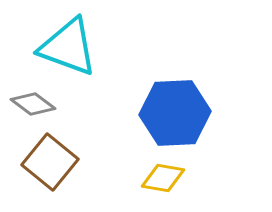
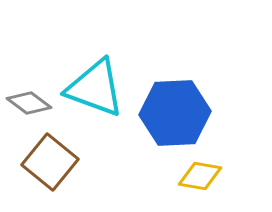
cyan triangle: moved 27 px right, 41 px down
gray diamond: moved 4 px left, 1 px up
yellow diamond: moved 37 px right, 2 px up
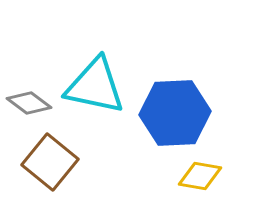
cyan triangle: moved 2 px up; rotated 8 degrees counterclockwise
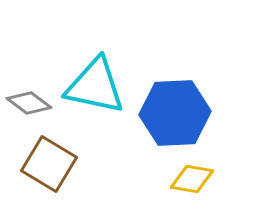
brown square: moved 1 px left, 2 px down; rotated 8 degrees counterclockwise
yellow diamond: moved 8 px left, 3 px down
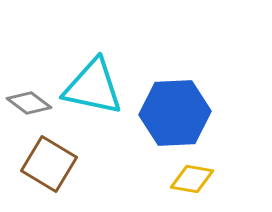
cyan triangle: moved 2 px left, 1 px down
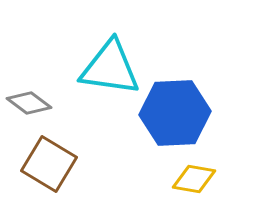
cyan triangle: moved 17 px right, 19 px up; rotated 4 degrees counterclockwise
yellow diamond: moved 2 px right
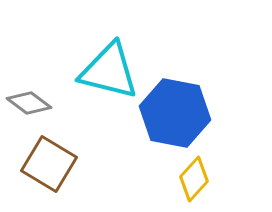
cyan triangle: moved 1 px left, 3 px down; rotated 6 degrees clockwise
blue hexagon: rotated 14 degrees clockwise
yellow diamond: rotated 57 degrees counterclockwise
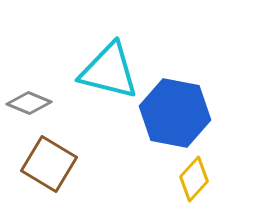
gray diamond: rotated 15 degrees counterclockwise
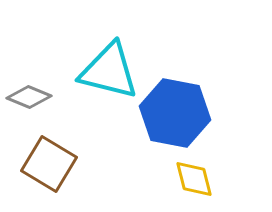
gray diamond: moved 6 px up
yellow diamond: rotated 57 degrees counterclockwise
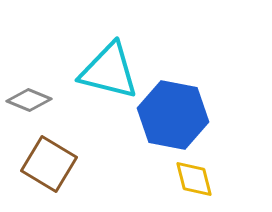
gray diamond: moved 3 px down
blue hexagon: moved 2 px left, 2 px down
